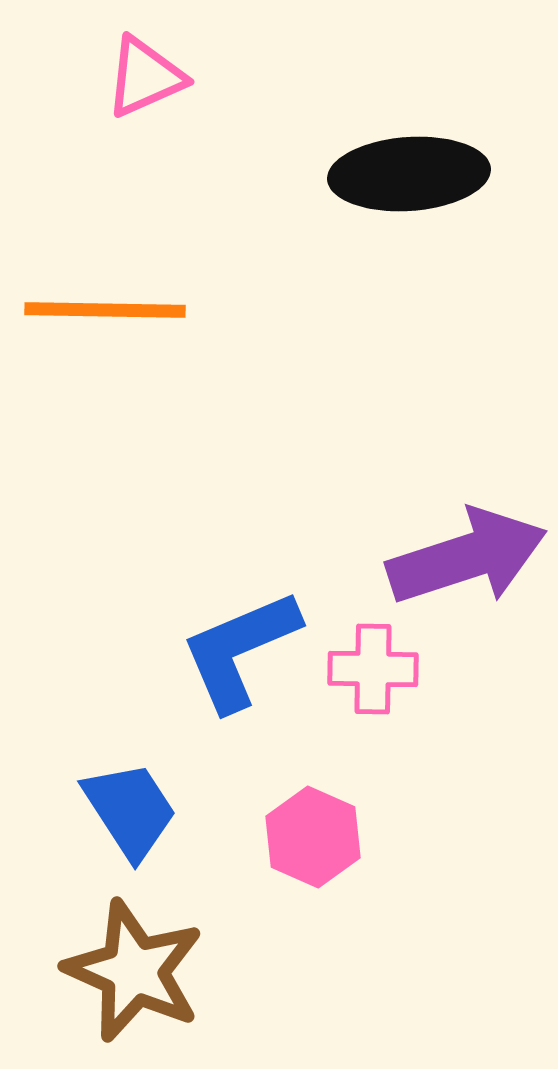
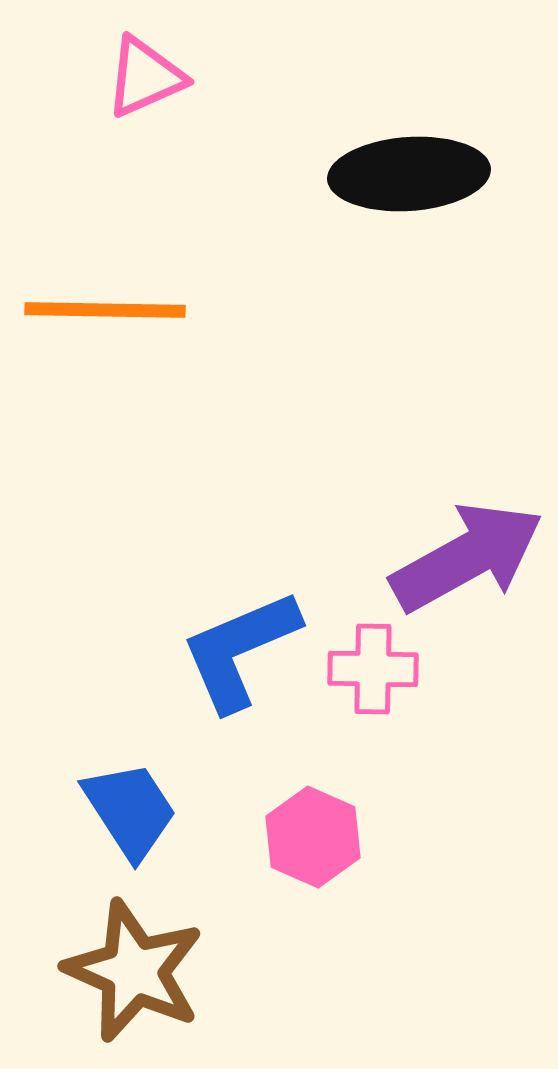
purple arrow: rotated 11 degrees counterclockwise
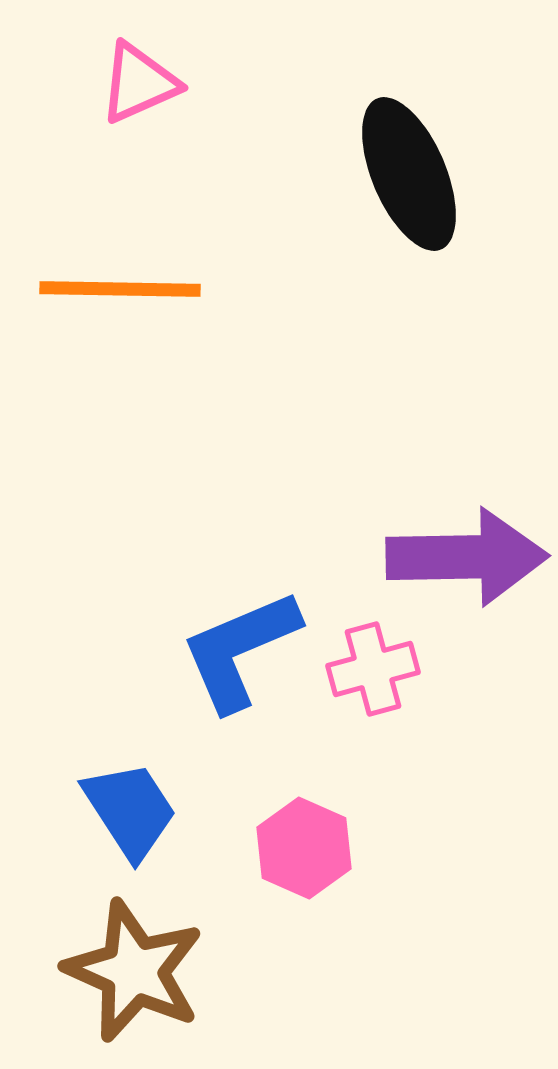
pink triangle: moved 6 px left, 6 px down
black ellipse: rotated 71 degrees clockwise
orange line: moved 15 px right, 21 px up
purple arrow: rotated 28 degrees clockwise
pink cross: rotated 16 degrees counterclockwise
pink hexagon: moved 9 px left, 11 px down
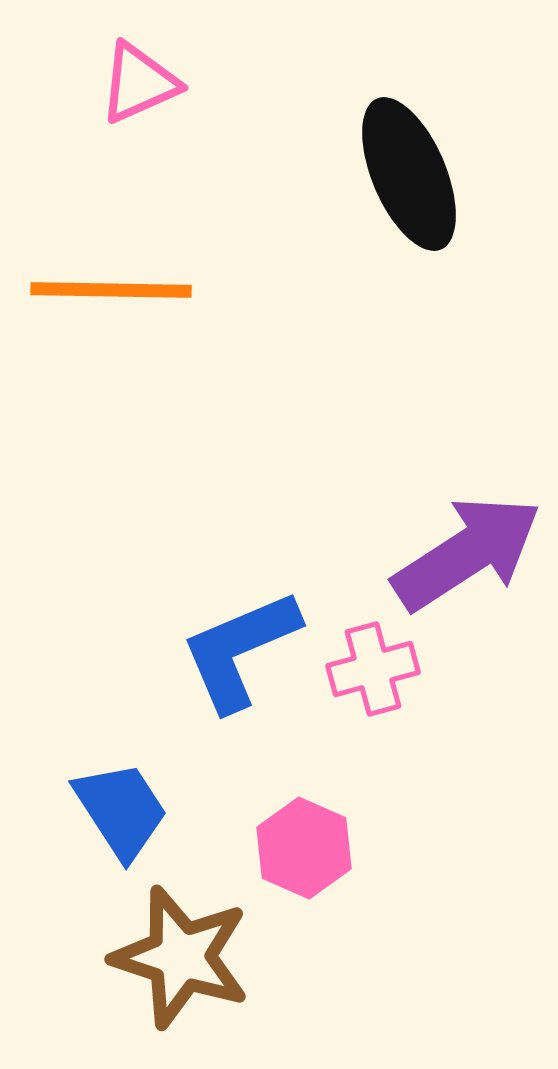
orange line: moved 9 px left, 1 px down
purple arrow: moved 4 px up; rotated 32 degrees counterclockwise
blue trapezoid: moved 9 px left
brown star: moved 47 px right, 14 px up; rotated 6 degrees counterclockwise
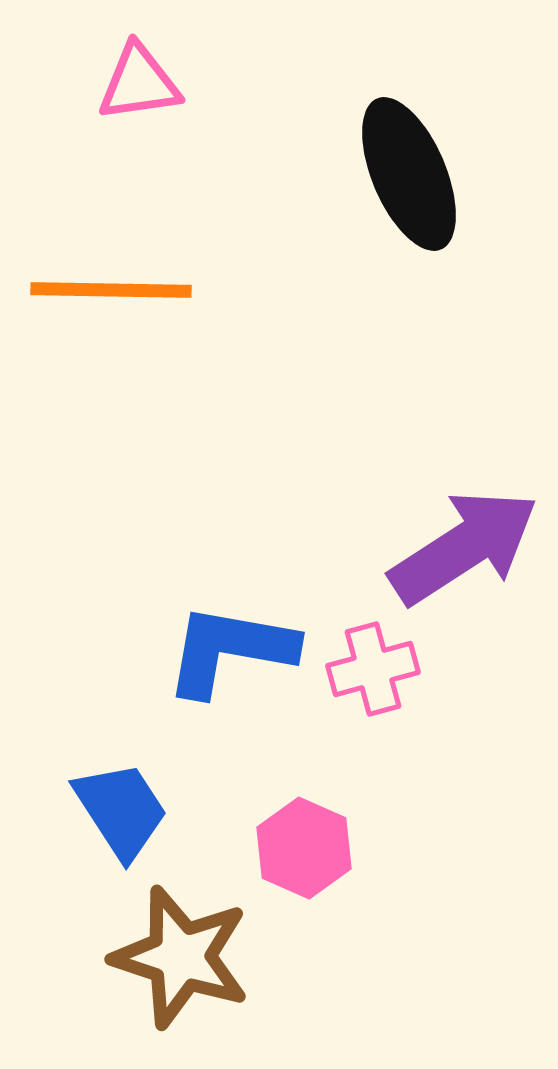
pink triangle: rotated 16 degrees clockwise
purple arrow: moved 3 px left, 6 px up
blue L-shape: moved 10 px left; rotated 33 degrees clockwise
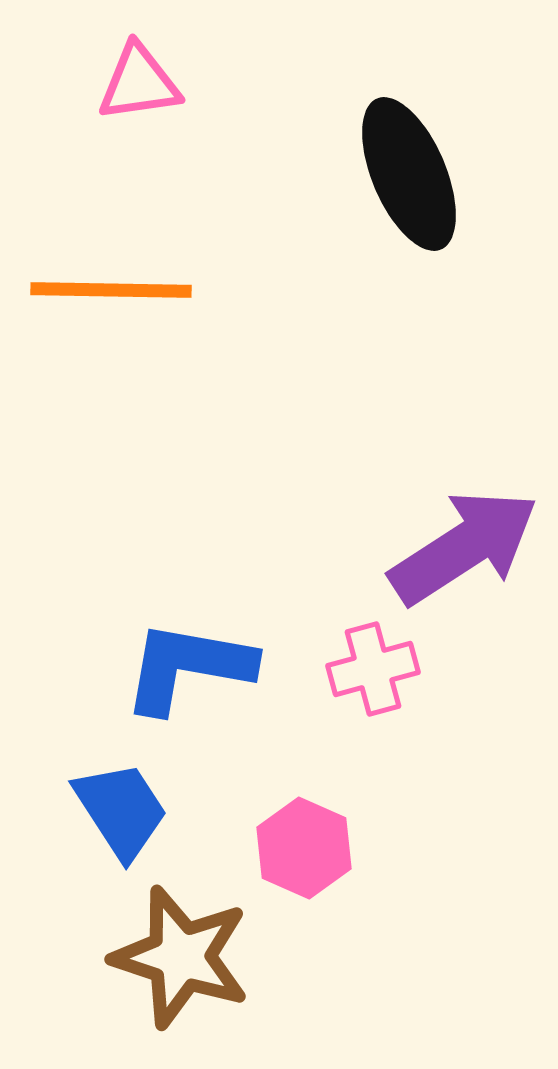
blue L-shape: moved 42 px left, 17 px down
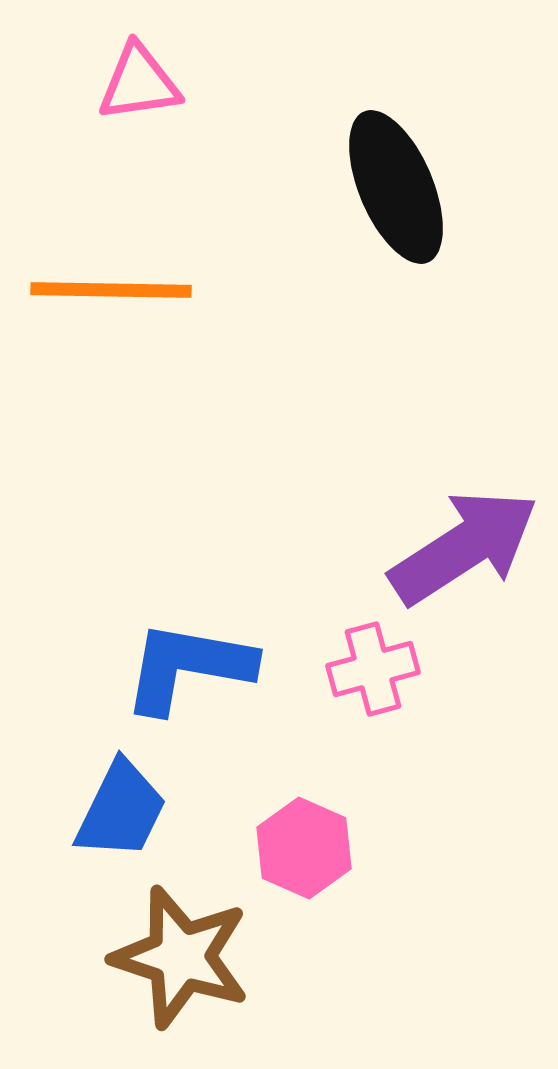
black ellipse: moved 13 px left, 13 px down
blue trapezoid: rotated 59 degrees clockwise
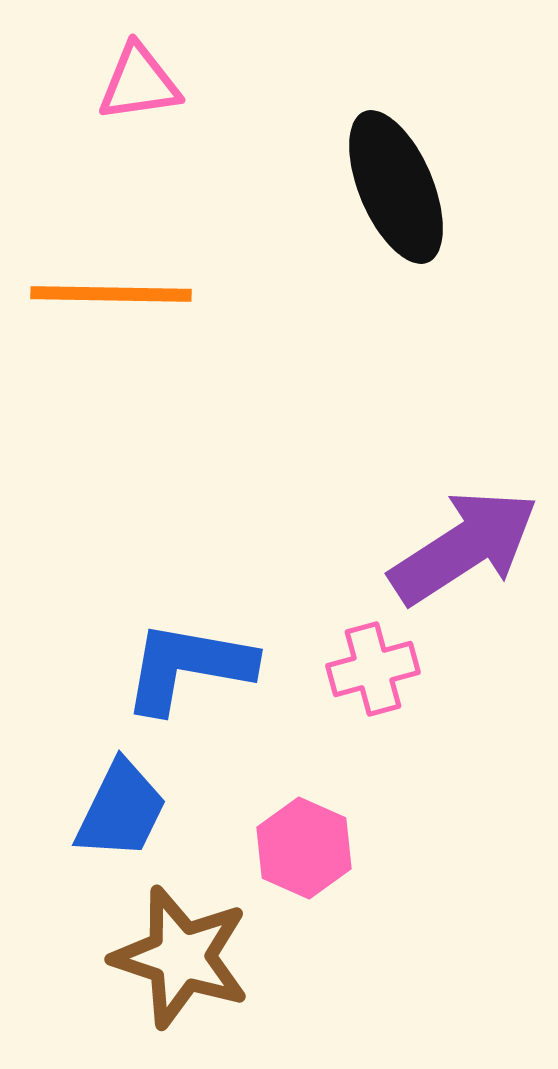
orange line: moved 4 px down
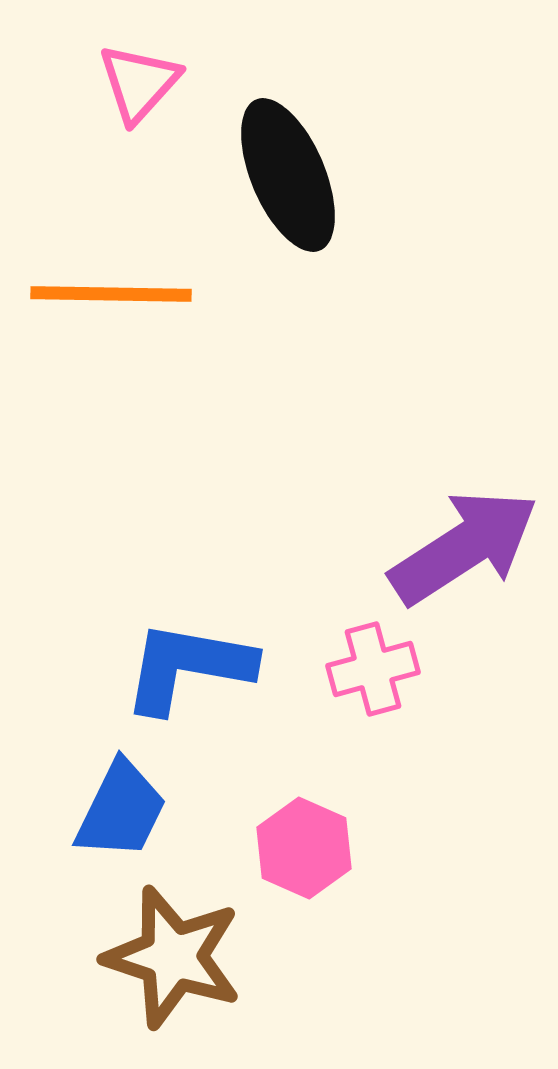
pink triangle: rotated 40 degrees counterclockwise
black ellipse: moved 108 px left, 12 px up
brown star: moved 8 px left
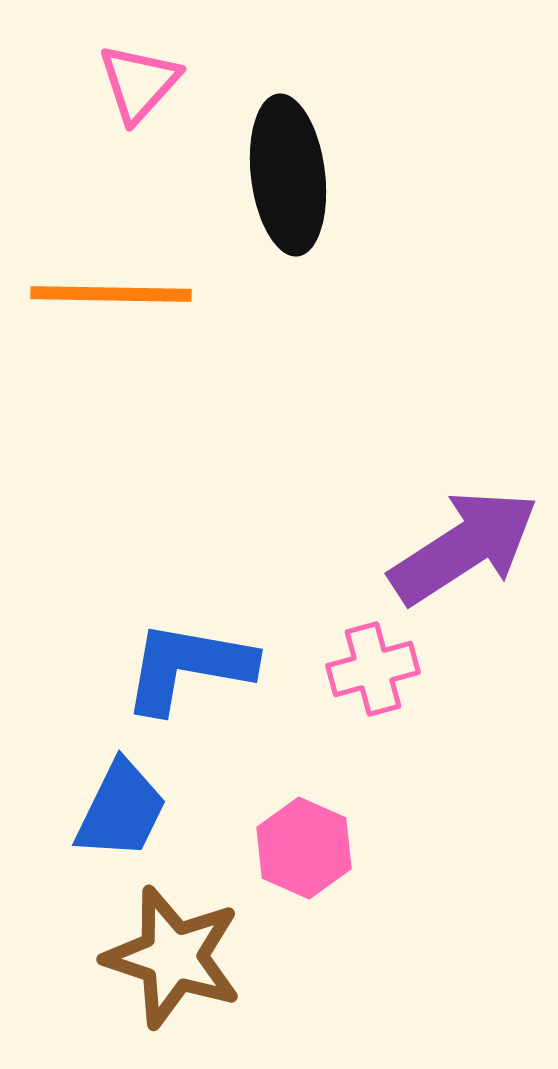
black ellipse: rotated 16 degrees clockwise
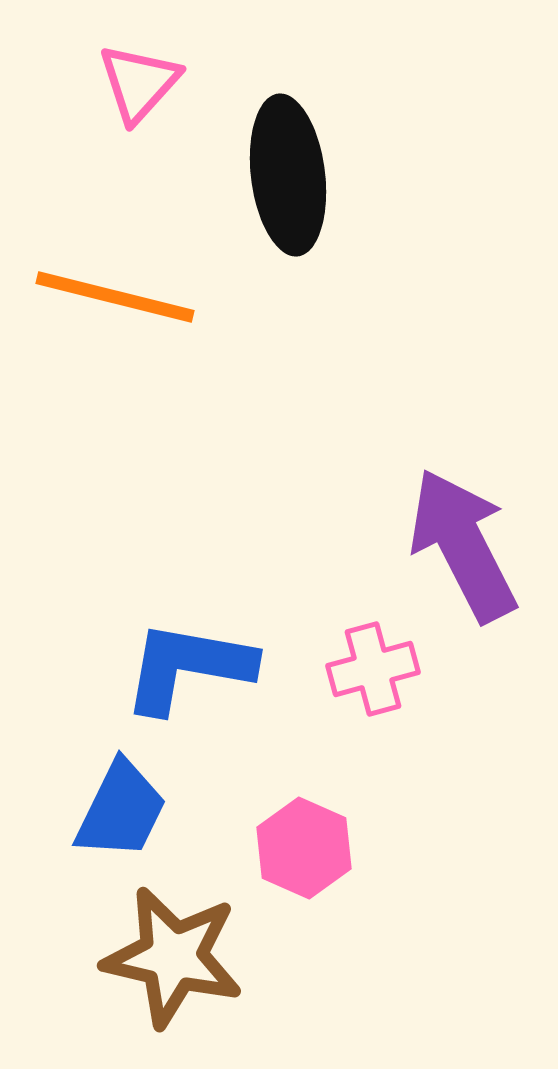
orange line: moved 4 px right, 3 px down; rotated 13 degrees clockwise
purple arrow: moved 1 px left, 2 px up; rotated 84 degrees counterclockwise
brown star: rotated 5 degrees counterclockwise
